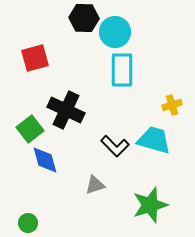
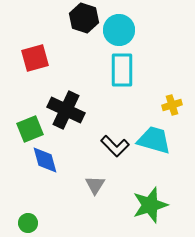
black hexagon: rotated 16 degrees clockwise
cyan circle: moved 4 px right, 2 px up
green square: rotated 16 degrees clockwise
gray triangle: rotated 40 degrees counterclockwise
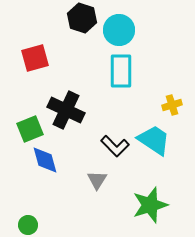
black hexagon: moved 2 px left
cyan rectangle: moved 1 px left, 1 px down
cyan trapezoid: rotated 18 degrees clockwise
gray triangle: moved 2 px right, 5 px up
green circle: moved 2 px down
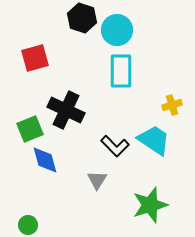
cyan circle: moved 2 px left
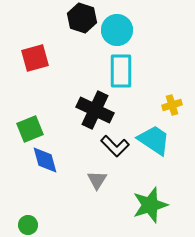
black cross: moved 29 px right
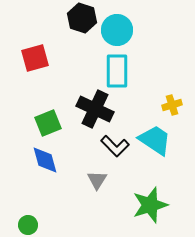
cyan rectangle: moved 4 px left
black cross: moved 1 px up
green square: moved 18 px right, 6 px up
cyan trapezoid: moved 1 px right
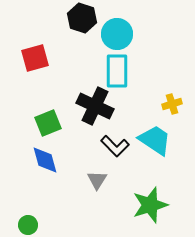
cyan circle: moved 4 px down
yellow cross: moved 1 px up
black cross: moved 3 px up
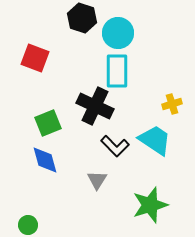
cyan circle: moved 1 px right, 1 px up
red square: rotated 36 degrees clockwise
